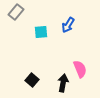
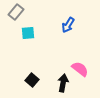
cyan square: moved 13 px left, 1 px down
pink semicircle: rotated 30 degrees counterclockwise
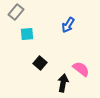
cyan square: moved 1 px left, 1 px down
pink semicircle: moved 1 px right
black square: moved 8 px right, 17 px up
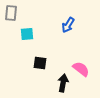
gray rectangle: moved 5 px left, 1 px down; rotated 35 degrees counterclockwise
black square: rotated 32 degrees counterclockwise
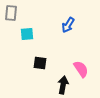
pink semicircle: rotated 18 degrees clockwise
black arrow: moved 2 px down
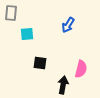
pink semicircle: rotated 48 degrees clockwise
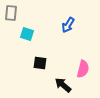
cyan square: rotated 24 degrees clockwise
pink semicircle: moved 2 px right
black arrow: rotated 60 degrees counterclockwise
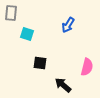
pink semicircle: moved 4 px right, 2 px up
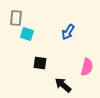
gray rectangle: moved 5 px right, 5 px down
blue arrow: moved 7 px down
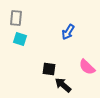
cyan square: moved 7 px left, 5 px down
black square: moved 9 px right, 6 px down
pink semicircle: rotated 120 degrees clockwise
